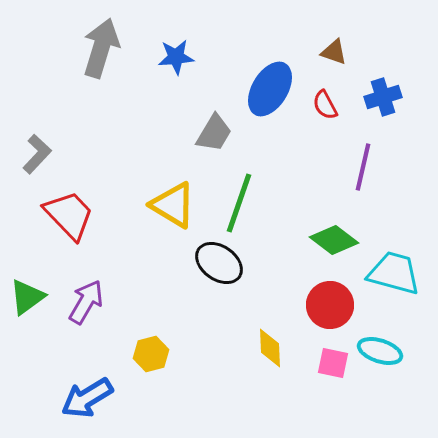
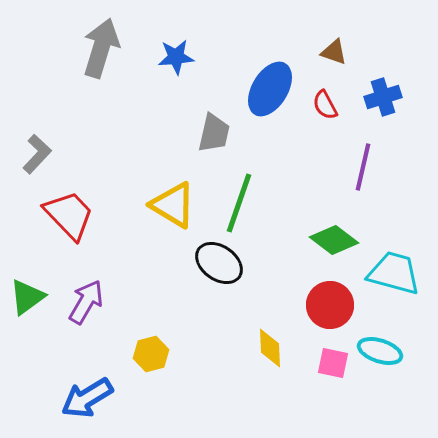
gray trapezoid: rotated 18 degrees counterclockwise
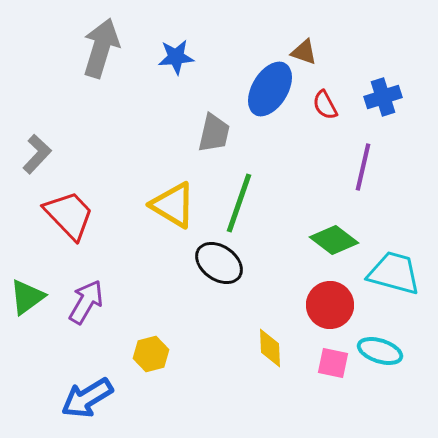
brown triangle: moved 30 px left
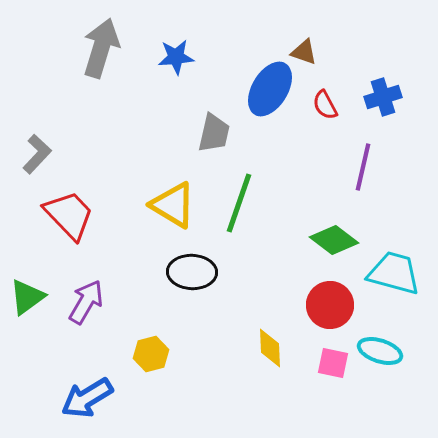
black ellipse: moved 27 px left, 9 px down; rotated 33 degrees counterclockwise
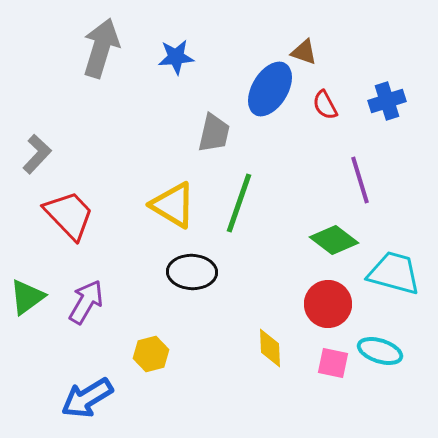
blue cross: moved 4 px right, 4 px down
purple line: moved 3 px left, 13 px down; rotated 30 degrees counterclockwise
red circle: moved 2 px left, 1 px up
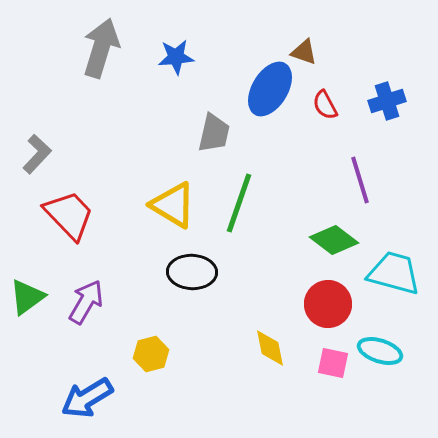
yellow diamond: rotated 9 degrees counterclockwise
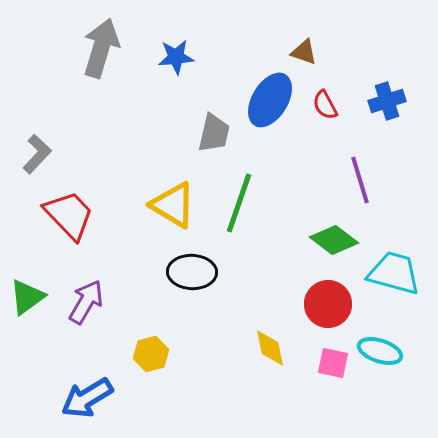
blue ellipse: moved 11 px down
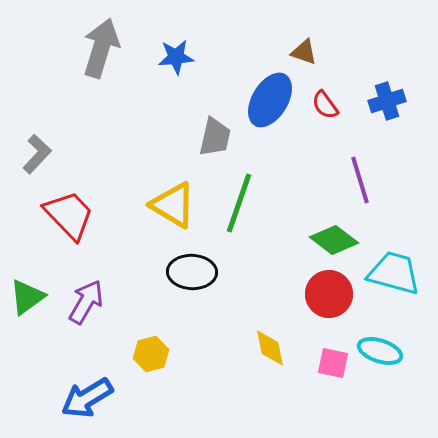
red semicircle: rotated 8 degrees counterclockwise
gray trapezoid: moved 1 px right, 4 px down
red circle: moved 1 px right, 10 px up
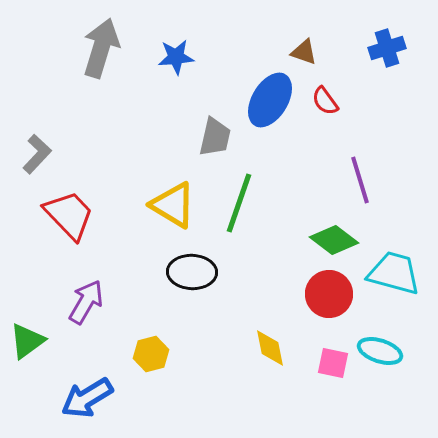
blue cross: moved 53 px up
red semicircle: moved 4 px up
green triangle: moved 44 px down
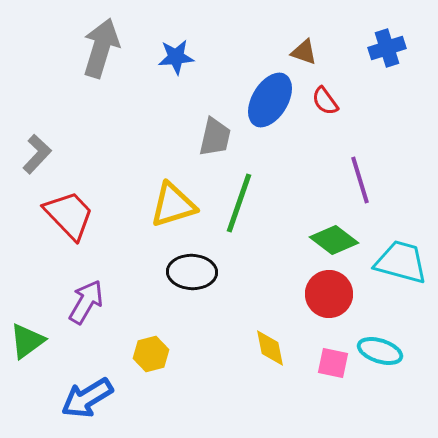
yellow triangle: rotated 48 degrees counterclockwise
cyan trapezoid: moved 7 px right, 11 px up
